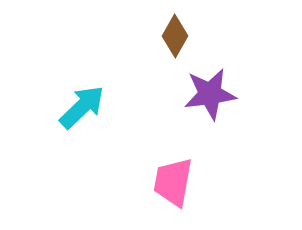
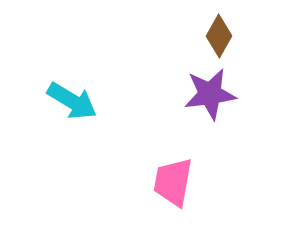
brown diamond: moved 44 px right
cyan arrow: moved 10 px left, 6 px up; rotated 75 degrees clockwise
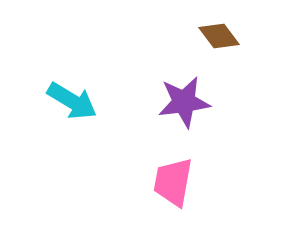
brown diamond: rotated 66 degrees counterclockwise
purple star: moved 26 px left, 8 px down
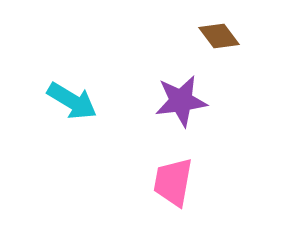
purple star: moved 3 px left, 1 px up
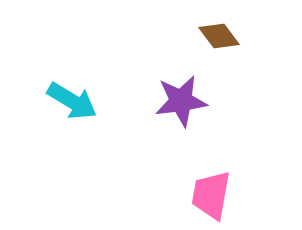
pink trapezoid: moved 38 px right, 13 px down
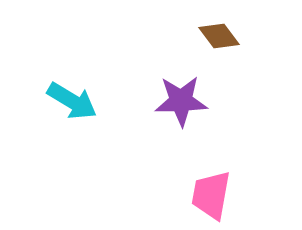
purple star: rotated 6 degrees clockwise
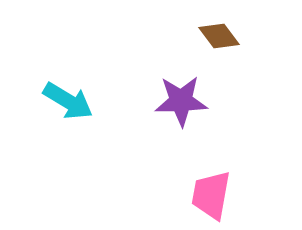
cyan arrow: moved 4 px left
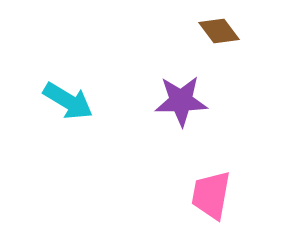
brown diamond: moved 5 px up
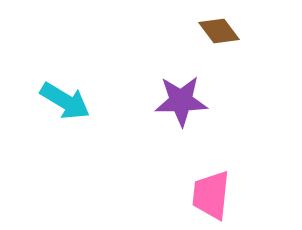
cyan arrow: moved 3 px left
pink trapezoid: rotated 4 degrees counterclockwise
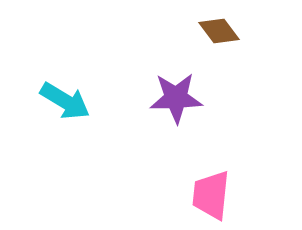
purple star: moved 5 px left, 3 px up
